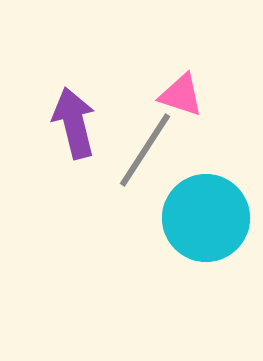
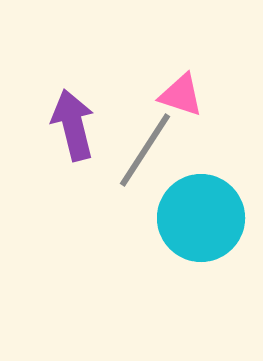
purple arrow: moved 1 px left, 2 px down
cyan circle: moved 5 px left
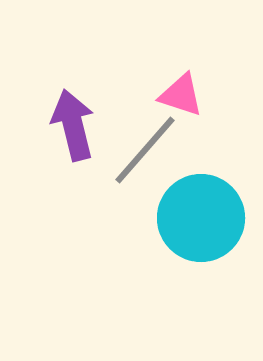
gray line: rotated 8 degrees clockwise
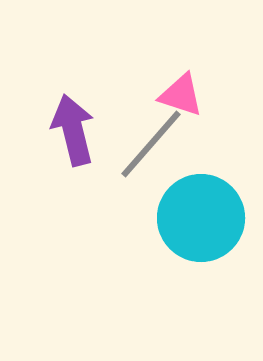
purple arrow: moved 5 px down
gray line: moved 6 px right, 6 px up
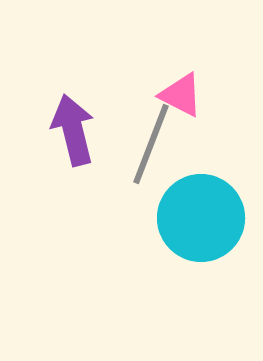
pink triangle: rotated 9 degrees clockwise
gray line: rotated 20 degrees counterclockwise
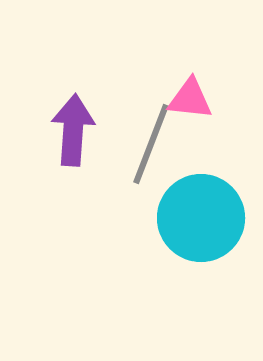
pink triangle: moved 9 px right, 4 px down; rotated 21 degrees counterclockwise
purple arrow: rotated 18 degrees clockwise
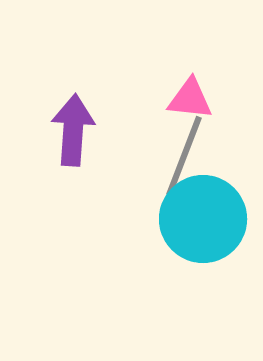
gray line: moved 33 px right, 12 px down
cyan circle: moved 2 px right, 1 px down
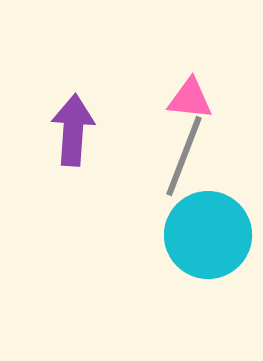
cyan circle: moved 5 px right, 16 px down
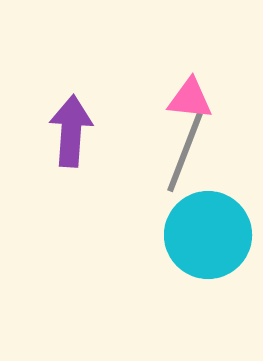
purple arrow: moved 2 px left, 1 px down
gray line: moved 1 px right, 4 px up
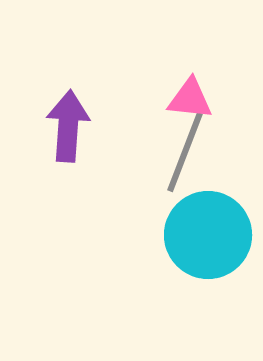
purple arrow: moved 3 px left, 5 px up
